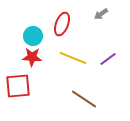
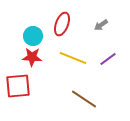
gray arrow: moved 11 px down
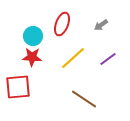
yellow line: rotated 64 degrees counterclockwise
red square: moved 1 px down
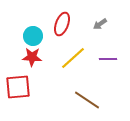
gray arrow: moved 1 px left, 1 px up
purple line: rotated 36 degrees clockwise
brown line: moved 3 px right, 1 px down
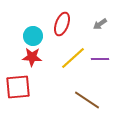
purple line: moved 8 px left
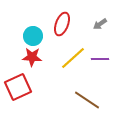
red square: rotated 20 degrees counterclockwise
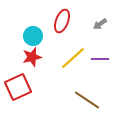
red ellipse: moved 3 px up
red star: rotated 18 degrees counterclockwise
